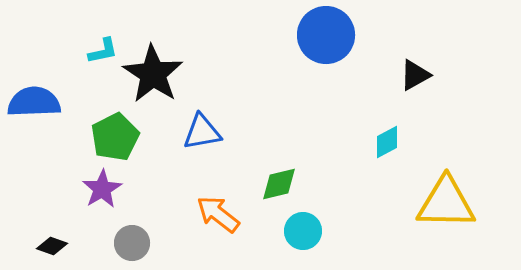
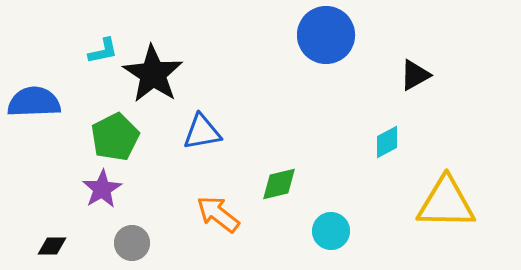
cyan circle: moved 28 px right
black diamond: rotated 20 degrees counterclockwise
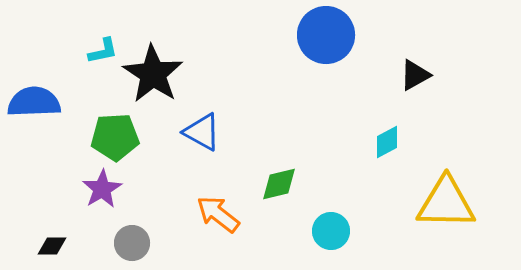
blue triangle: rotated 39 degrees clockwise
green pentagon: rotated 24 degrees clockwise
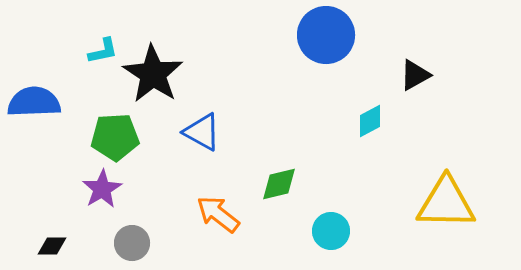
cyan diamond: moved 17 px left, 21 px up
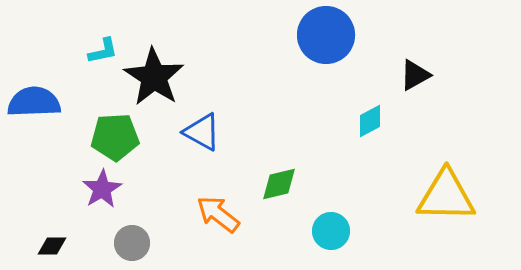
black star: moved 1 px right, 3 px down
yellow triangle: moved 7 px up
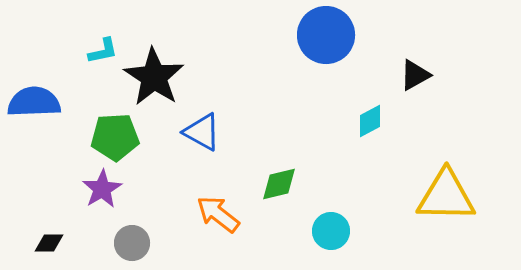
black diamond: moved 3 px left, 3 px up
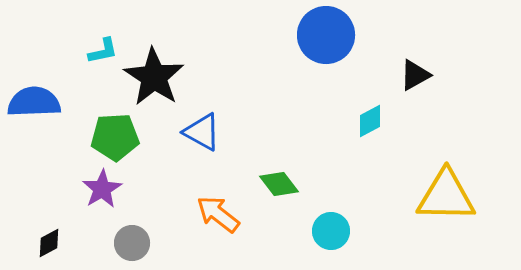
green diamond: rotated 66 degrees clockwise
black diamond: rotated 28 degrees counterclockwise
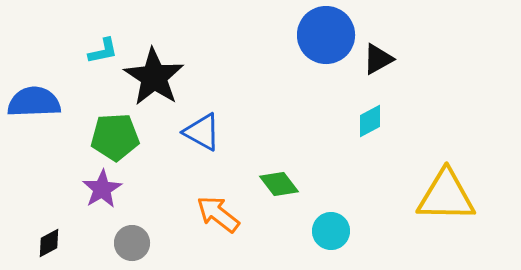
black triangle: moved 37 px left, 16 px up
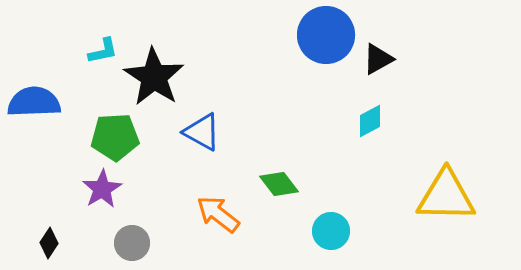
black diamond: rotated 28 degrees counterclockwise
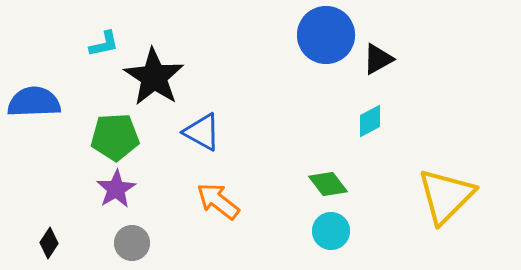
cyan L-shape: moved 1 px right, 7 px up
green diamond: moved 49 px right
purple star: moved 14 px right
yellow triangle: rotated 46 degrees counterclockwise
orange arrow: moved 13 px up
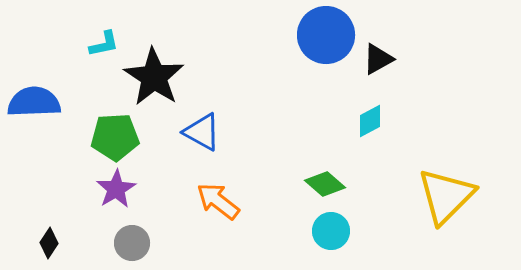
green diamond: moved 3 px left; rotated 12 degrees counterclockwise
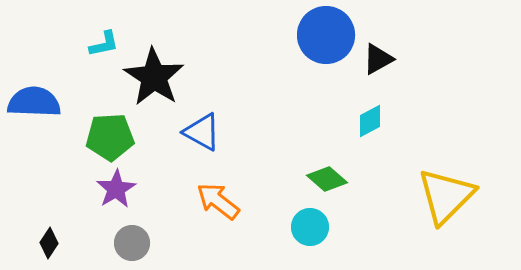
blue semicircle: rotated 4 degrees clockwise
green pentagon: moved 5 px left
green diamond: moved 2 px right, 5 px up
cyan circle: moved 21 px left, 4 px up
